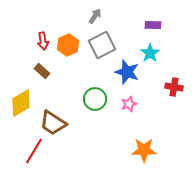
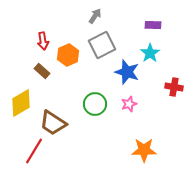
orange hexagon: moved 10 px down
green circle: moved 5 px down
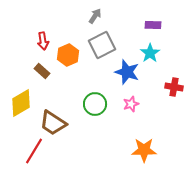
pink star: moved 2 px right
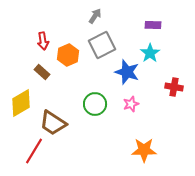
brown rectangle: moved 1 px down
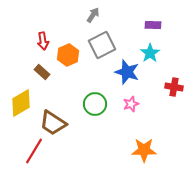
gray arrow: moved 2 px left, 1 px up
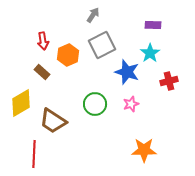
red cross: moved 5 px left, 6 px up; rotated 24 degrees counterclockwise
brown trapezoid: moved 2 px up
red line: moved 3 px down; rotated 28 degrees counterclockwise
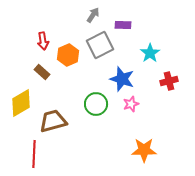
purple rectangle: moved 30 px left
gray square: moved 2 px left
blue star: moved 5 px left, 7 px down
green circle: moved 1 px right
brown trapezoid: rotated 132 degrees clockwise
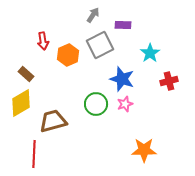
brown rectangle: moved 16 px left, 2 px down
pink star: moved 6 px left
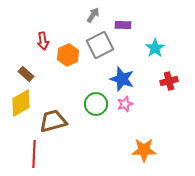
cyan star: moved 5 px right, 5 px up
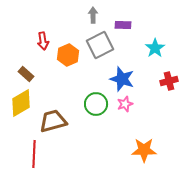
gray arrow: rotated 35 degrees counterclockwise
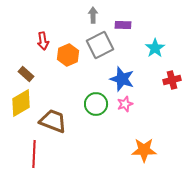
red cross: moved 3 px right, 1 px up
brown trapezoid: rotated 36 degrees clockwise
